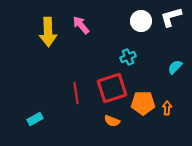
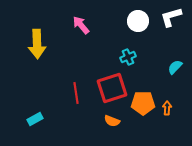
white circle: moved 3 px left
yellow arrow: moved 11 px left, 12 px down
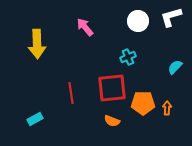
pink arrow: moved 4 px right, 2 px down
red square: rotated 12 degrees clockwise
red line: moved 5 px left
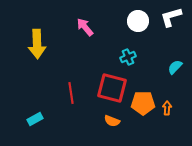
red square: rotated 20 degrees clockwise
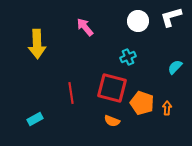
orange pentagon: moved 1 px left; rotated 20 degrees clockwise
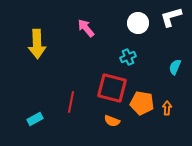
white circle: moved 2 px down
pink arrow: moved 1 px right, 1 px down
cyan semicircle: rotated 21 degrees counterclockwise
red line: moved 9 px down; rotated 20 degrees clockwise
orange pentagon: rotated 10 degrees counterclockwise
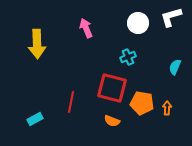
pink arrow: rotated 18 degrees clockwise
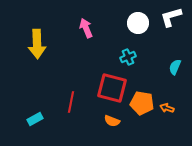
orange arrow: rotated 72 degrees counterclockwise
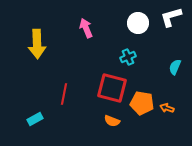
red line: moved 7 px left, 8 px up
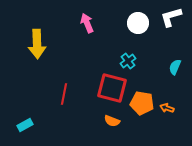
pink arrow: moved 1 px right, 5 px up
cyan cross: moved 4 px down; rotated 14 degrees counterclockwise
cyan rectangle: moved 10 px left, 6 px down
